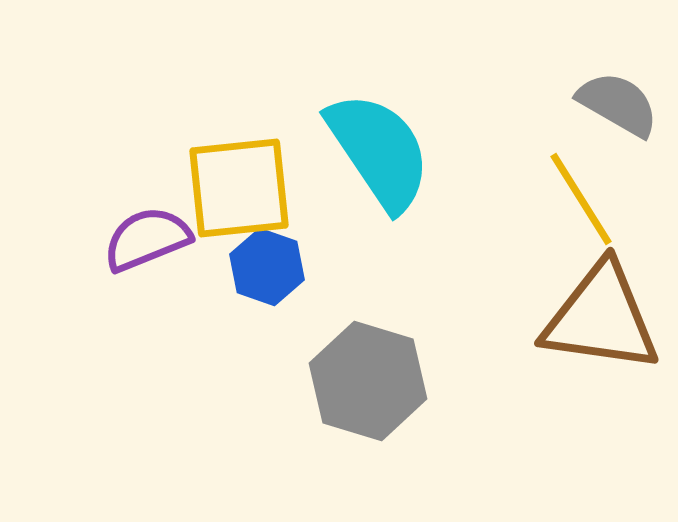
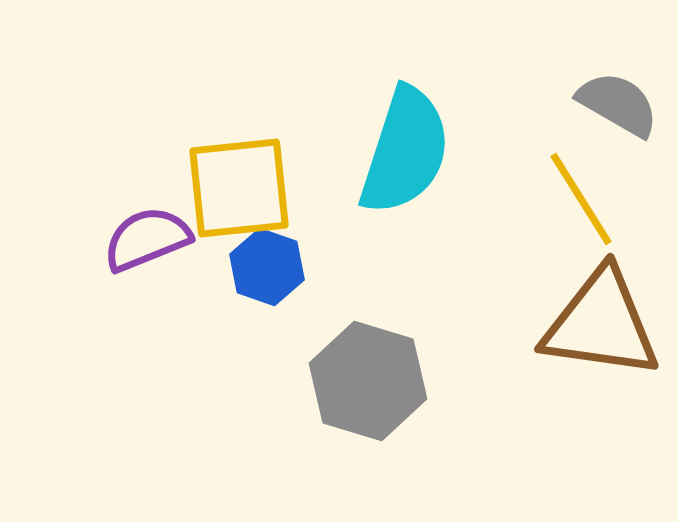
cyan semicircle: moved 26 px right; rotated 52 degrees clockwise
brown triangle: moved 6 px down
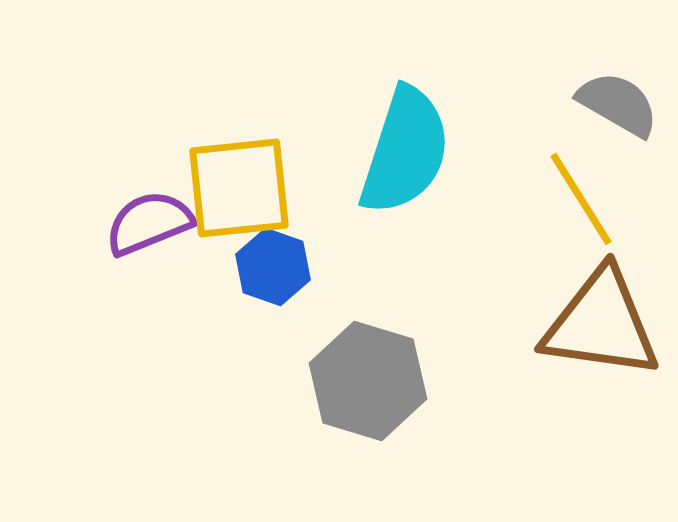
purple semicircle: moved 2 px right, 16 px up
blue hexagon: moved 6 px right
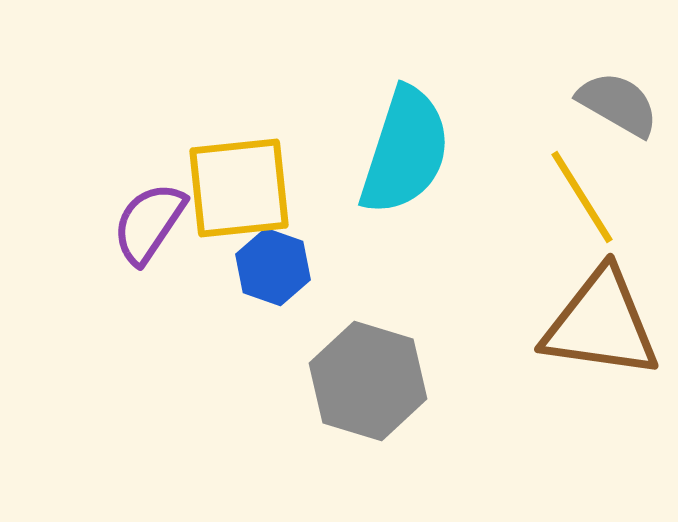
yellow line: moved 1 px right, 2 px up
purple semicircle: rotated 34 degrees counterclockwise
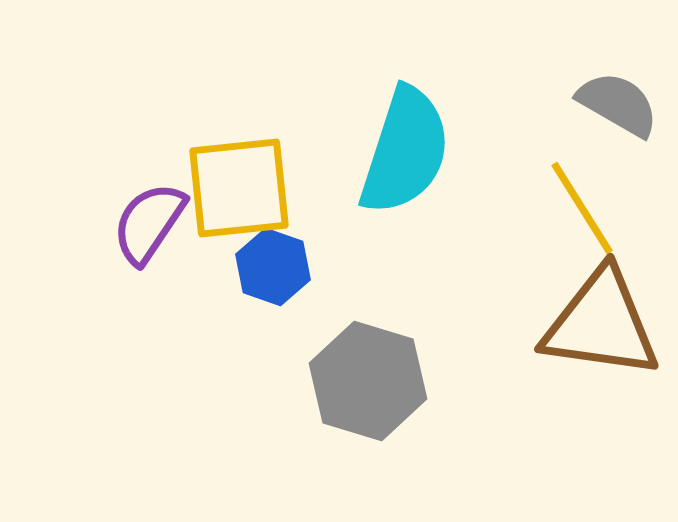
yellow line: moved 11 px down
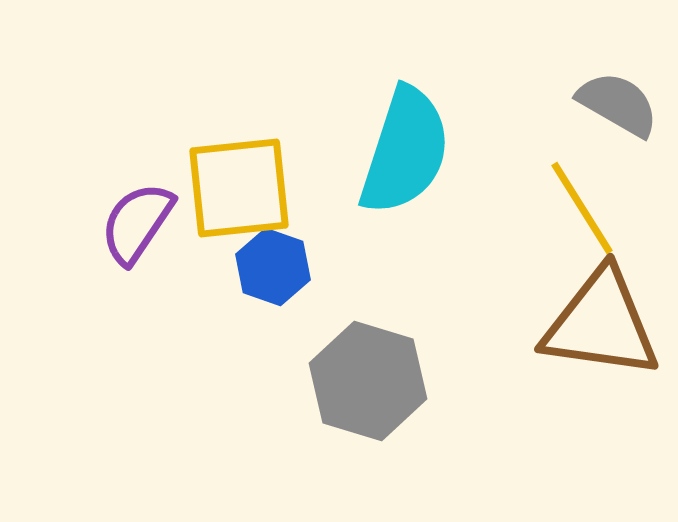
purple semicircle: moved 12 px left
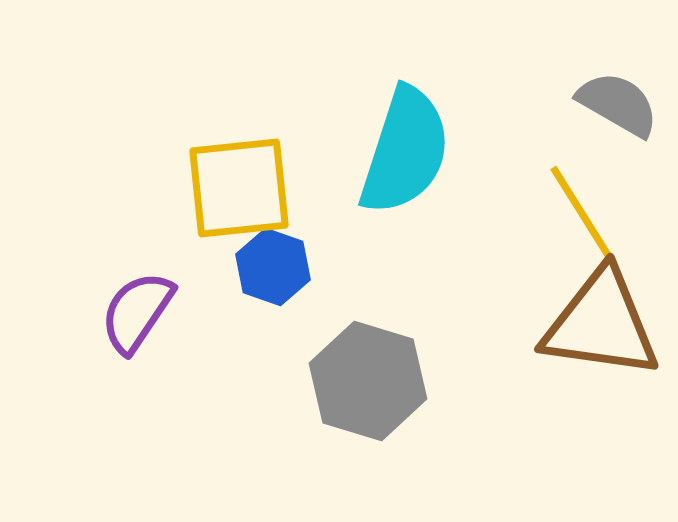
yellow line: moved 1 px left, 4 px down
purple semicircle: moved 89 px down
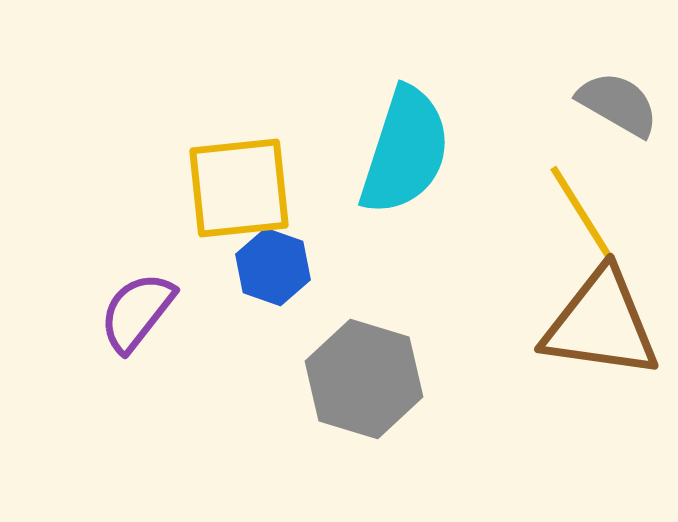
purple semicircle: rotated 4 degrees clockwise
gray hexagon: moved 4 px left, 2 px up
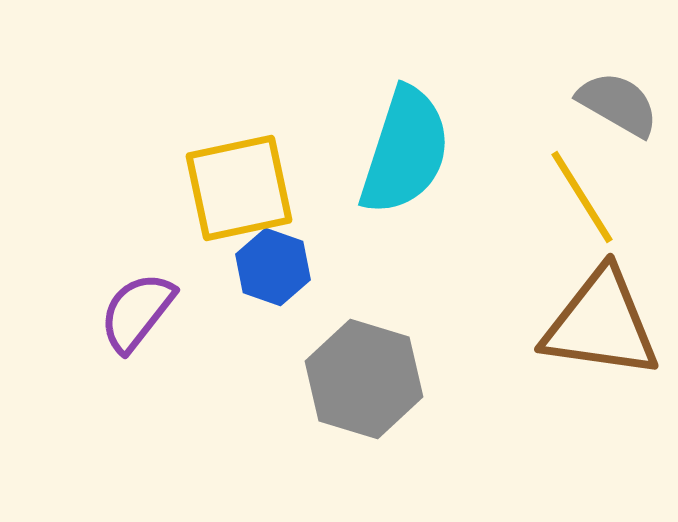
yellow square: rotated 6 degrees counterclockwise
yellow line: moved 1 px right, 15 px up
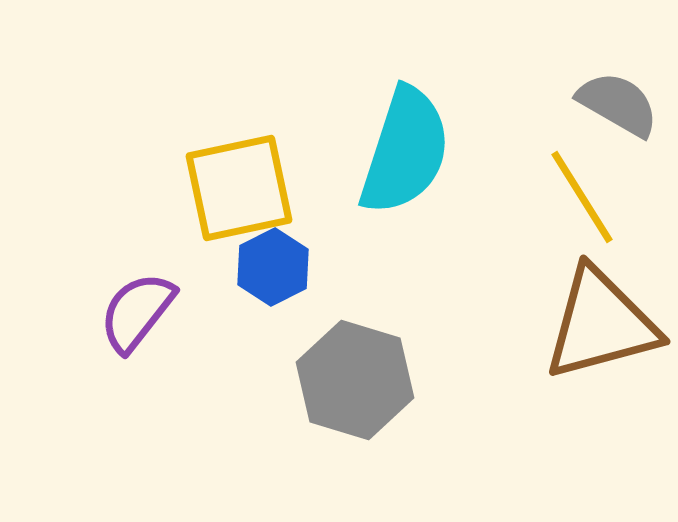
blue hexagon: rotated 14 degrees clockwise
brown triangle: rotated 23 degrees counterclockwise
gray hexagon: moved 9 px left, 1 px down
